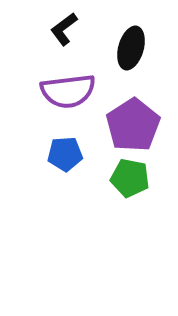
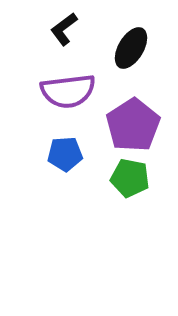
black ellipse: rotated 15 degrees clockwise
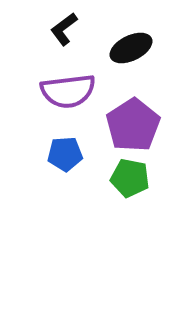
black ellipse: rotated 33 degrees clockwise
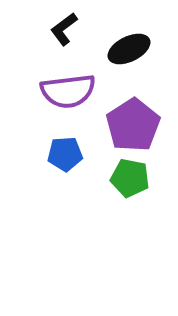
black ellipse: moved 2 px left, 1 px down
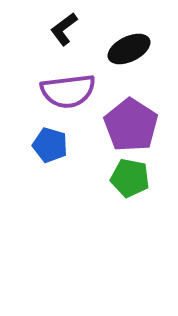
purple pentagon: moved 2 px left; rotated 6 degrees counterclockwise
blue pentagon: moved 15 px left, 9 px up; rotated 20 degrees clockwise
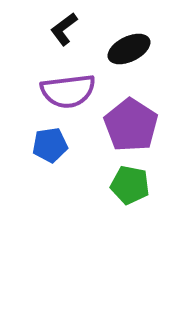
blue pentagon: rotated 24 degrees counterclockwise
green pentagon: moved 7 px down
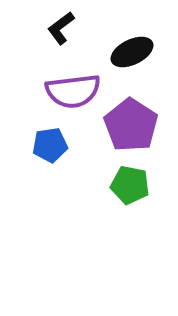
black L-shape: moved 3 px left, 1 px up
black ellipse: moved 3 px right, 3 px down
purple semicircle: moved 5 px right
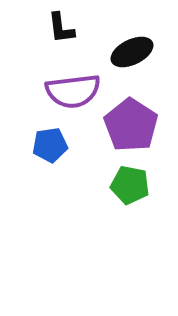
black L-shape: rotated 60 degrees counterclockwise
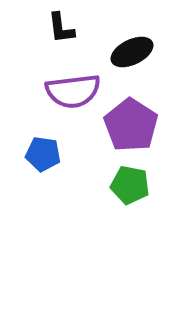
blue pentagon: moved 7 px left, 9 px down; rotated 16 degrees clockwise
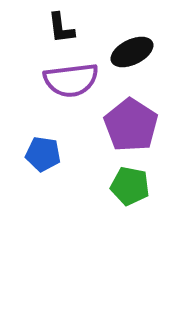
purple semicircle: moved 2 px left, 11 px up
green pentagon: moved 1 px down
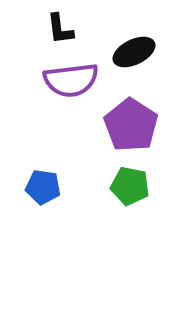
black L-shape: moved 1 px left, 1 px down
black ellipse: moved 2 px right
blue pentagon: moved 33 px down
